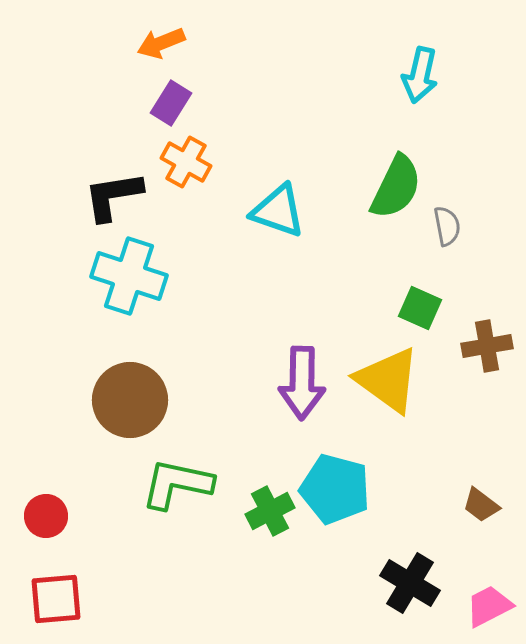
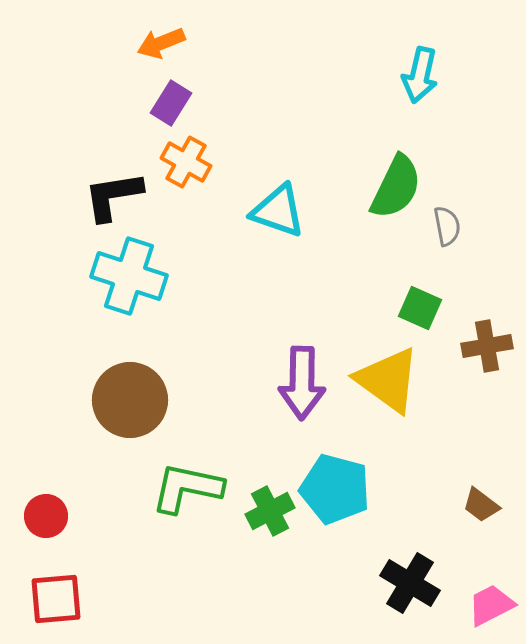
green L-shape: moved 10 px right, 4 px down
pink trapezoid: moved 2 px right, 1 px up
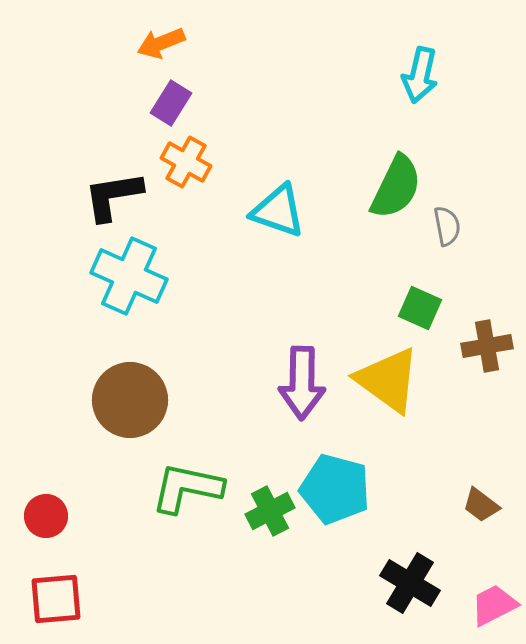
cyan cross: rotated 6 degrees clockwise
pink trapezoid: moved 3 px right
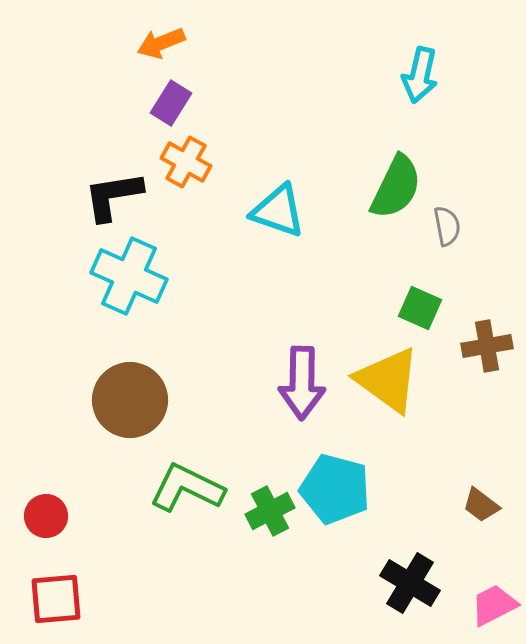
green L-shape: rotated 14 degrees clockwise
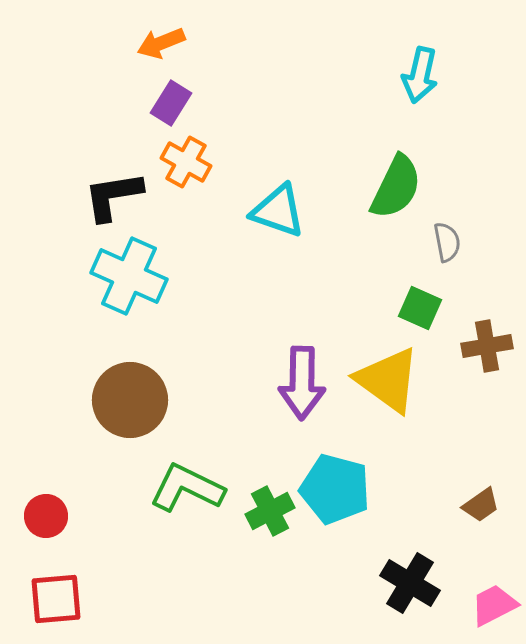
gray semicircle: moved 16 px down
brown trapezoid: rotated 72 degrees counterclockwise
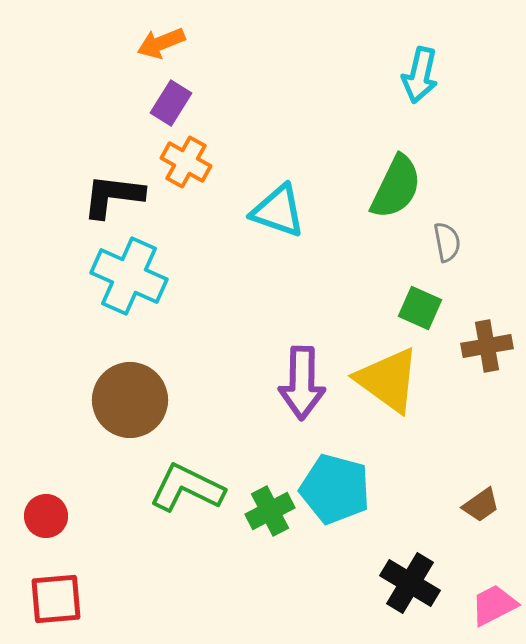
black L-shape: rotated 16 degrees clockwise
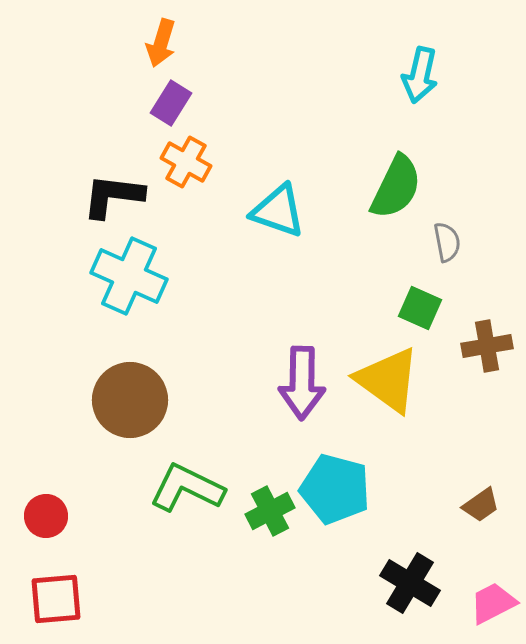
orange arrow: rotated 51 degrees counterclockwise
pink trapezoid: moved 1 px left, 2 px up
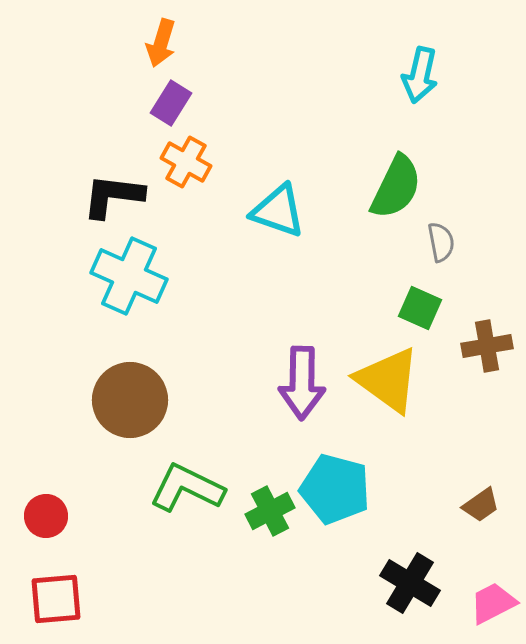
gray semicircle: moved 6 px left
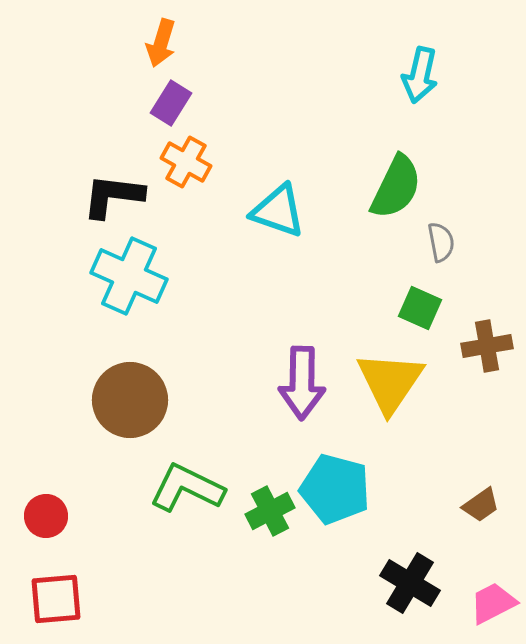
yellow triangle: moved 2 px right, 2 px down; rotated 28 degrees clockwise
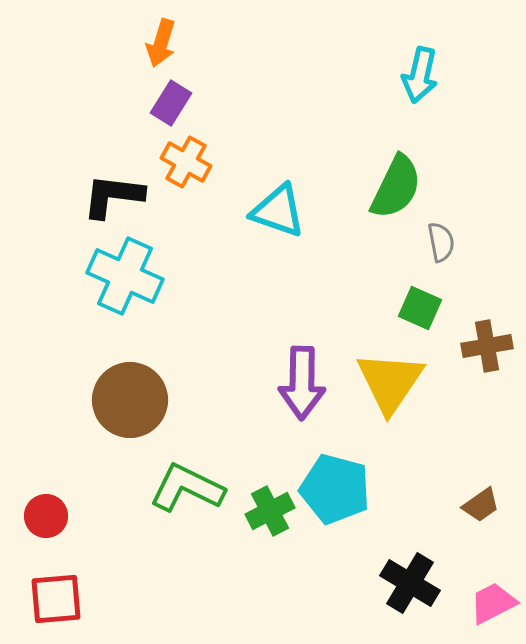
cyan cross: moved 4 px left
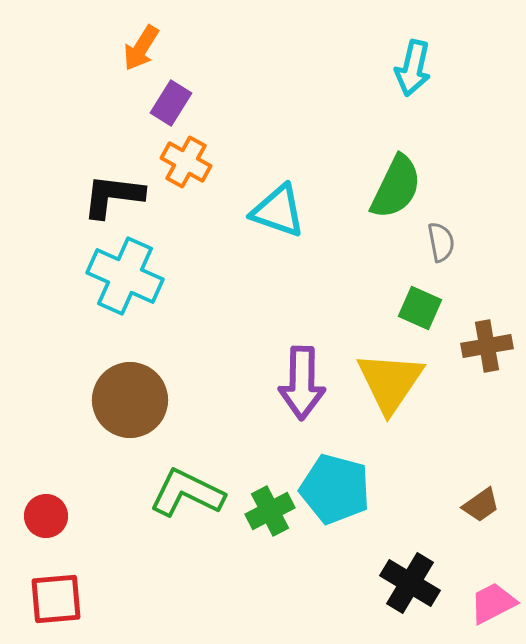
orange arrow: moved 20 px left, 5 px down; rotated 15 degrees clockwise
cyan arrow: moved 7 px left, 7 px up
green L-shape: moved 5 px down
